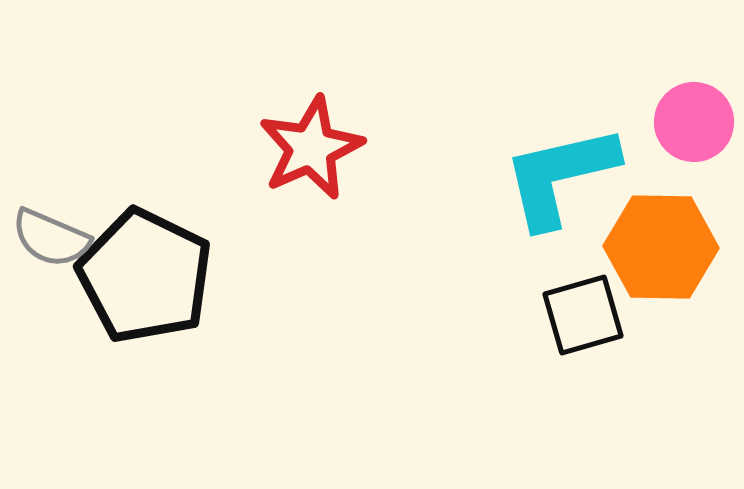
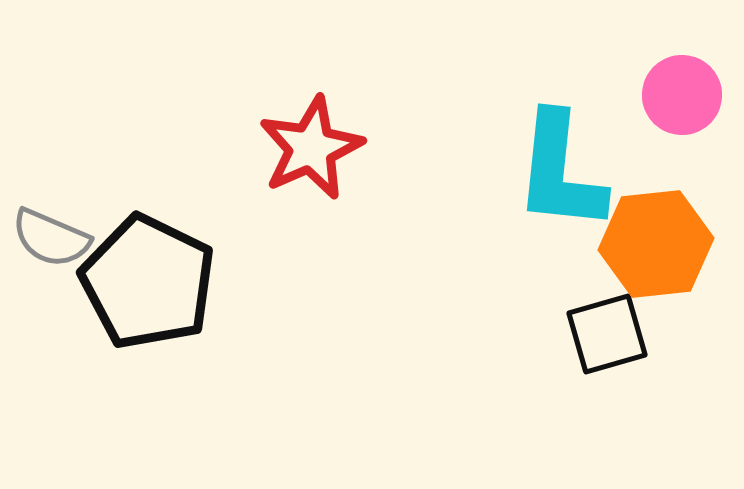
pink circle: moved 12 px left, 27 px up
cyan L-shape: moved 4 px up; rotated 71 degrees counterclockwise
orange hexagon: moved 5 px left, 3 px up; rotated 7 degrees counterclockwise
black pentagon: moved 3 px right, 6 px down
black square: moved 24 px right, 19 px down
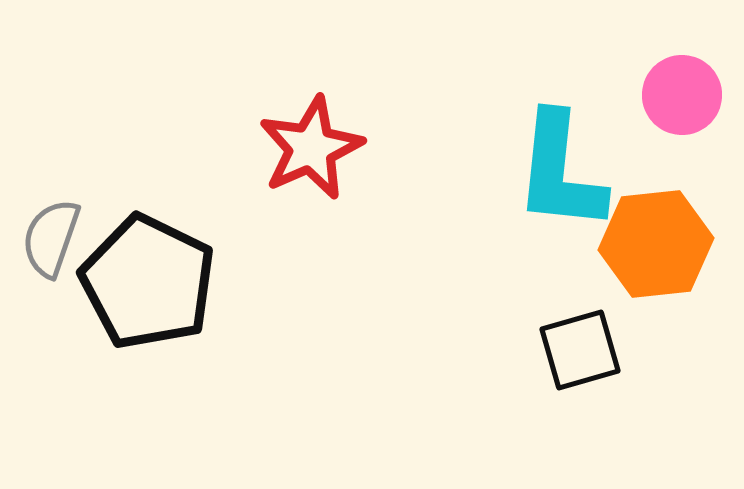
gray semicircle: rotated 86 degrees clockwise
black square: moved 27 px left, 16 px down
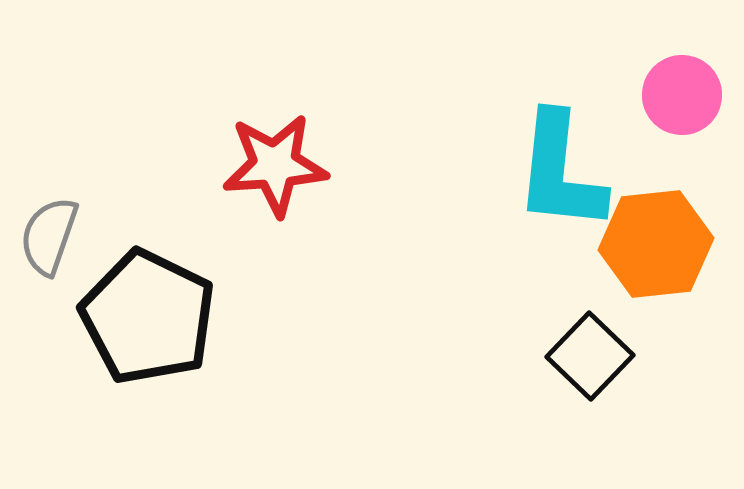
red star: moved 36 px left, 17 px down; rotated 20 degrees clockwise
gray semicircle: moved 2 px left, 2 px up
black pentagon: moved 35 px down
black square: moved 10 px right, 6 px down; rotated 30 degrees counterclockwise
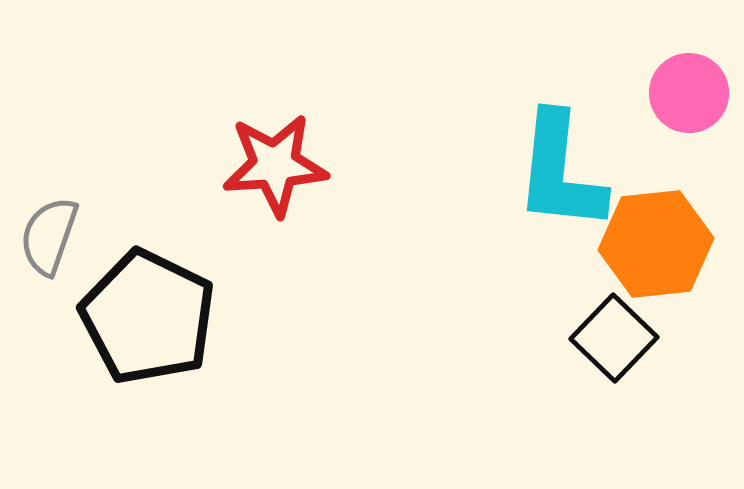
pink circle: moved 7 px right, 2 px up
black square: moved 24 px right, 18 px up
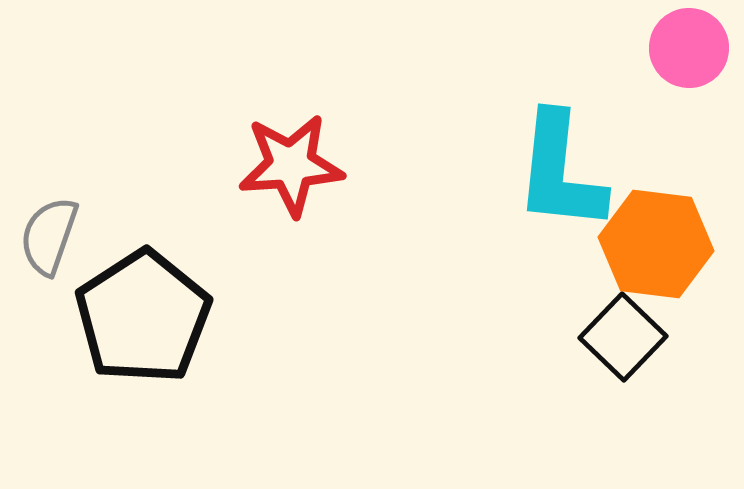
pink circle: moved 45 px up
red star: moved 16 px right
orange hexagon: rotated 13 degrees clockwise
black pentagon: moved 5 px left; rotated 13 degrees clockwise
black square: moved 9 px right, 1 px up
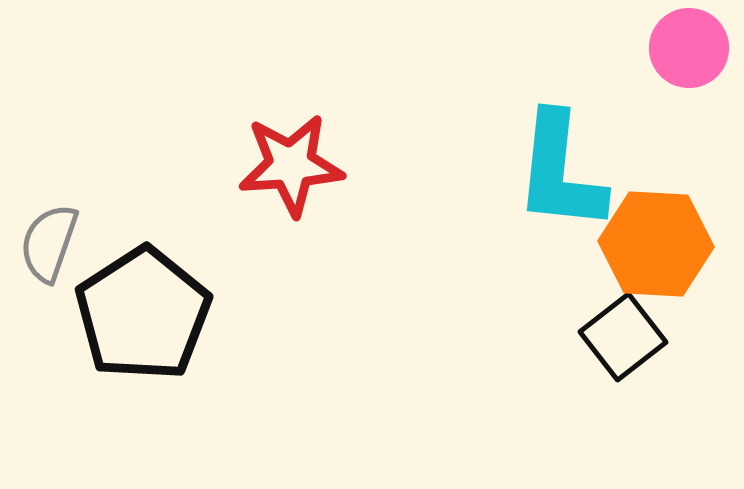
gray semicircle: moved 7 px down
orange hexagon: rotated 4 degrees counterclockwise
black pentagon: moved 3 px up
black square: rotated 8 degrees clockwise
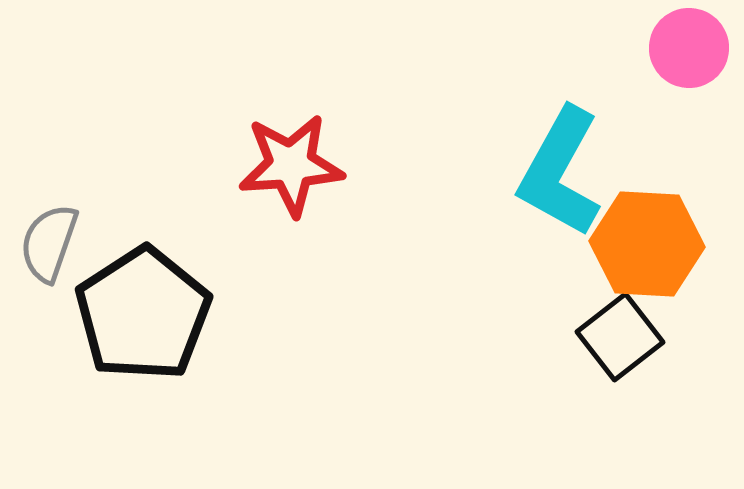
cyan L-shape: rotated 23 degrees clockwise
orange hexagon: moved 9 px left
black square: moved 3 px left
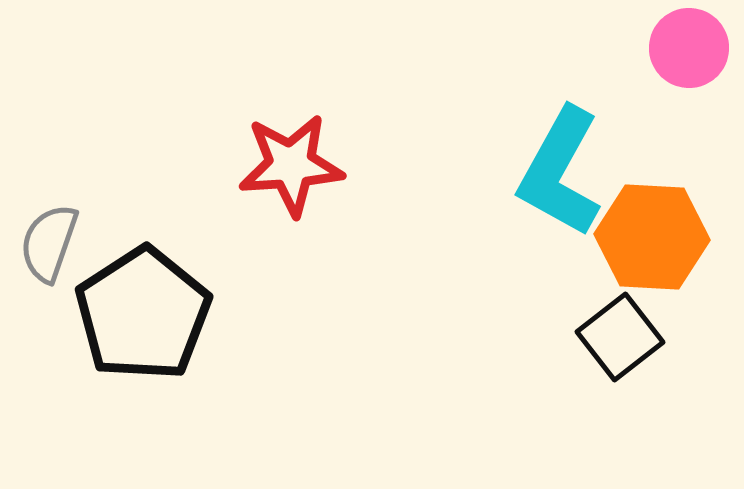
orange hexagon: moved 5 px right, 7 px up
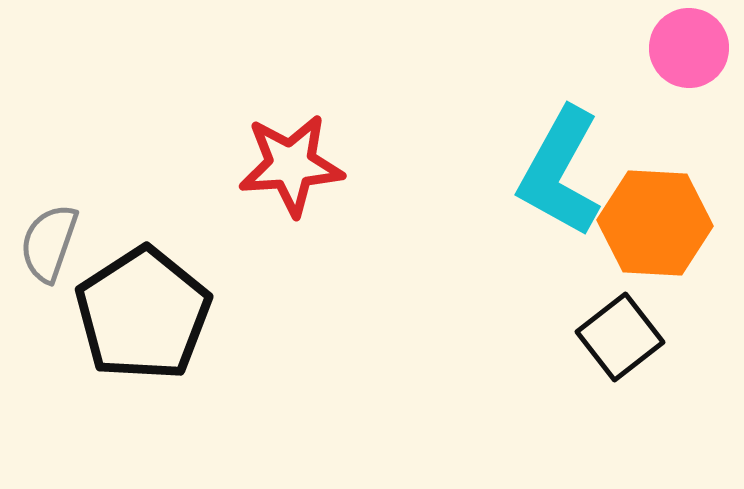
orange hexagon: moved 3 px right, 14 px up
